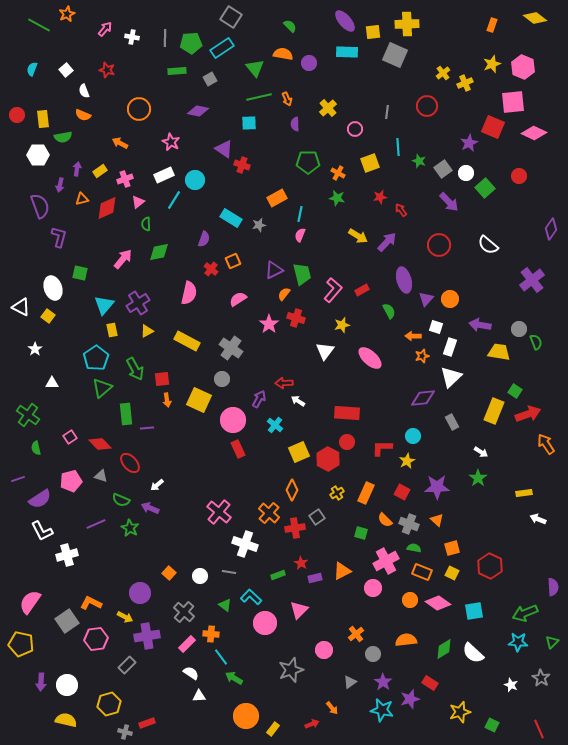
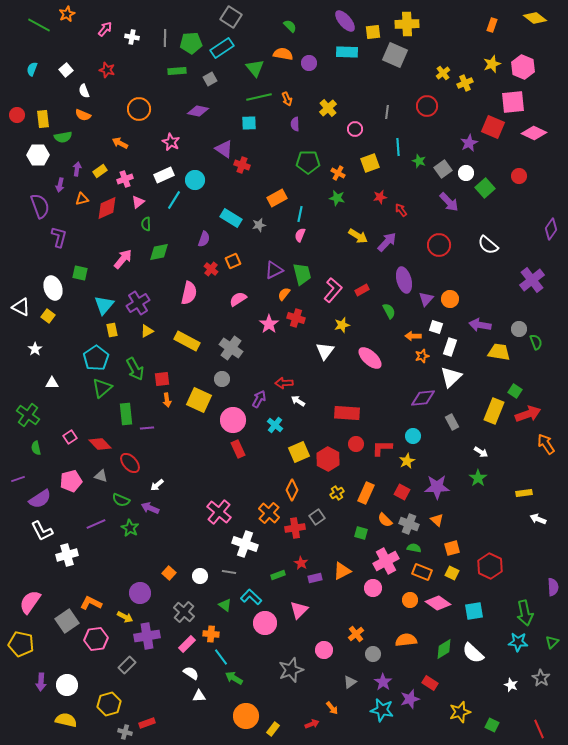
red circle at (347, 442): moved 9 px right, 2 px down
green arrow at (525, 613): rotated 80 degrees counterclockwise
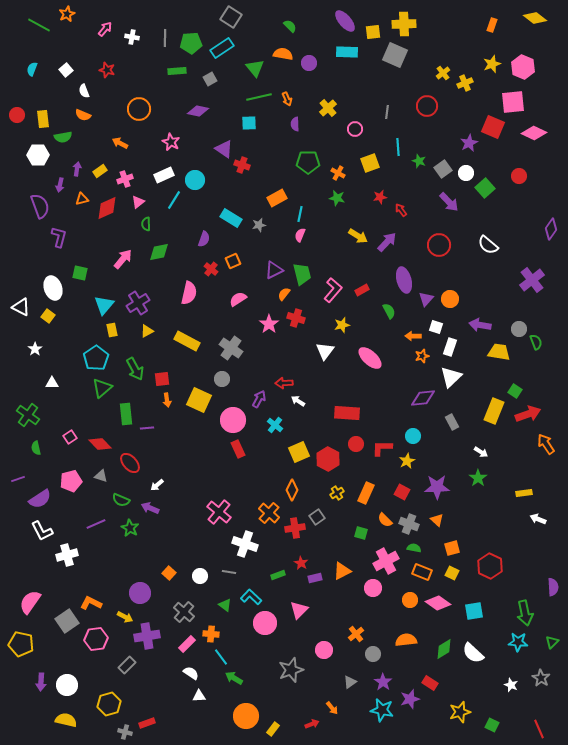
yellow cross at (407, 24): moved 3 px left
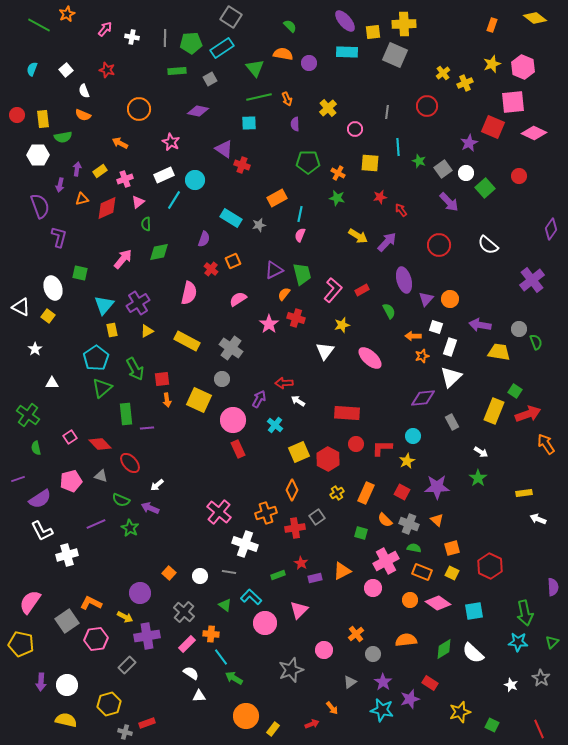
yellow square at (370, 163): rotated 24 degrees clockwise
orange cross at (269, 513): moved 3 px left; rotated 30 degrees clockwise
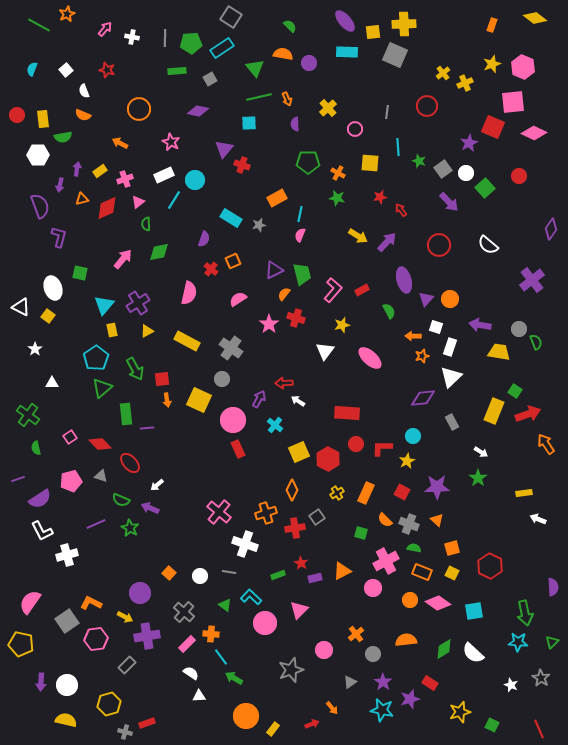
purple triangle at (224, 149): rotated 36 degrees clockwise
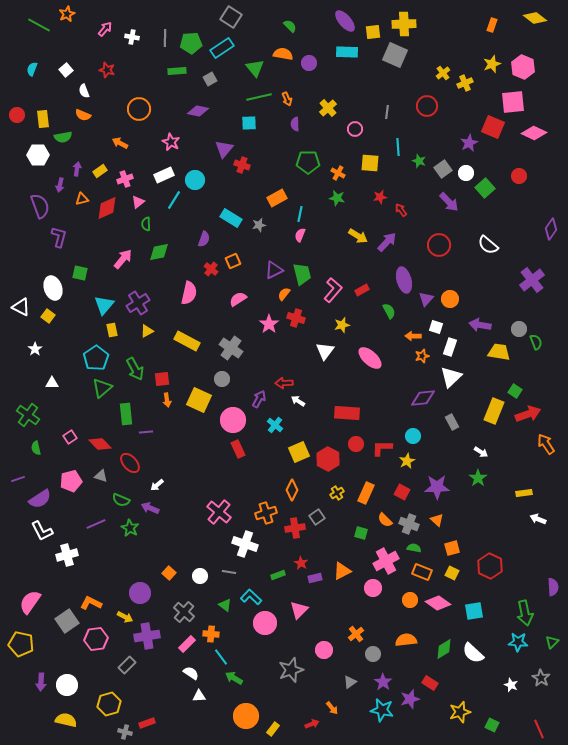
purple line at (147, 428): moved 1 px left, 4 px down
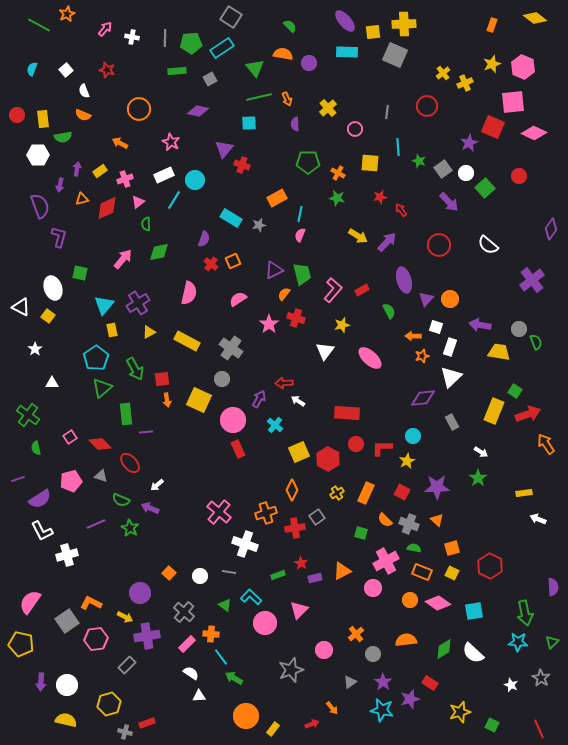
red cross at (211, 269): moved 5 px up
yellow triangle at (147, 331): moved 2 px right, 1 px down
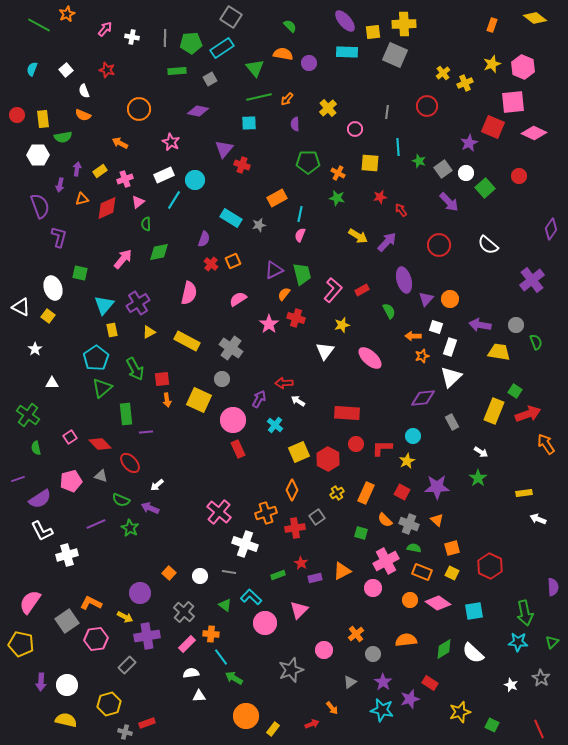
orange arrow at (287, 99): rotated 64 degrees clockwise
gray circle at (519, 329): moved 3 px left, 4 px up
white semicircle at (191, 673): rotated 42 degrees counterclockwise
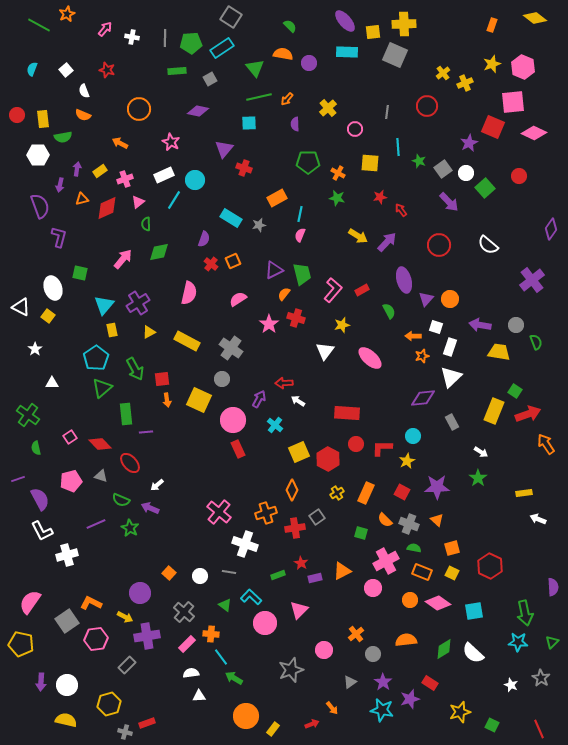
red cross at (242, 165): moved 2 px right, 3 px down
purple semicircle at (40, 499): rotated 85 degrees counterclockwise
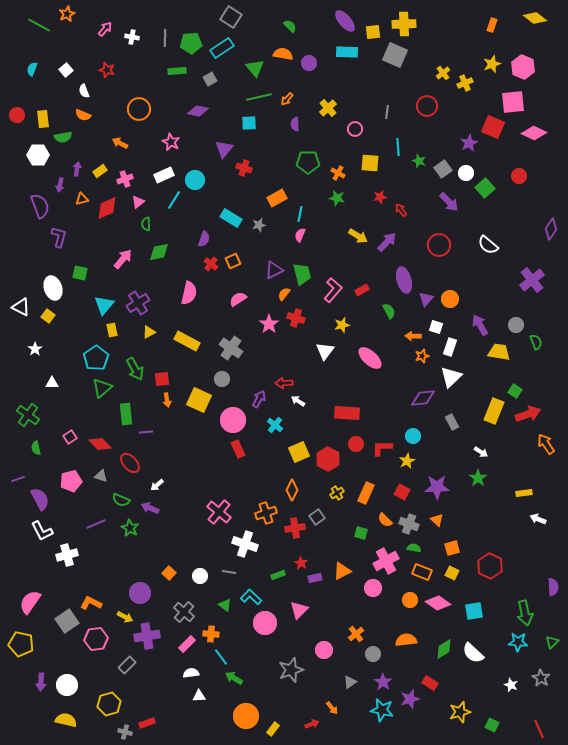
purple arrow at (480, 325): rotated 50 degrees clockwise
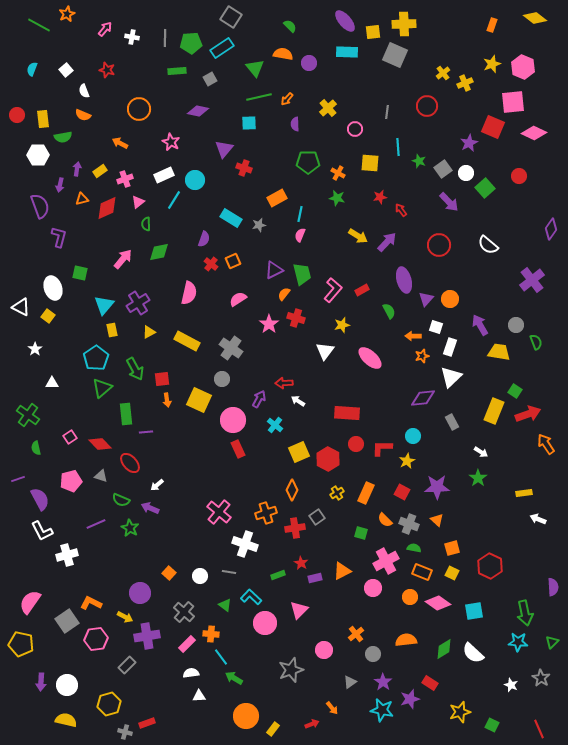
orange circle at (410, 600): moved 3 px up
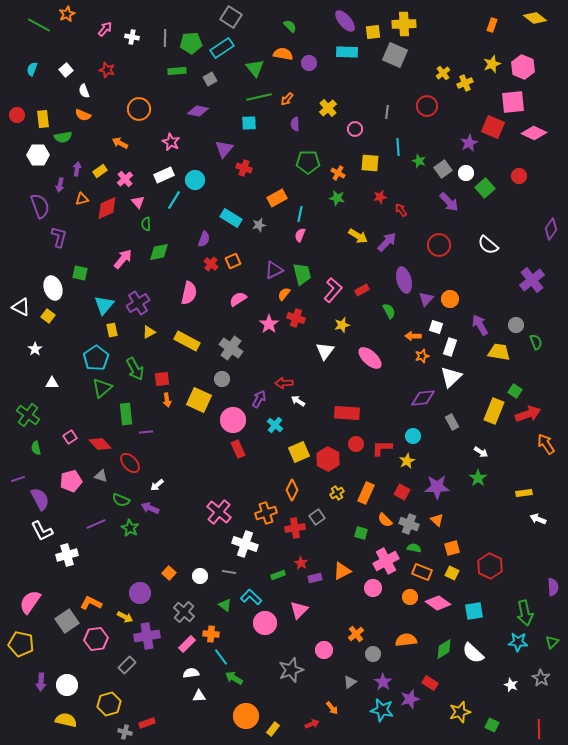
pink cross at (125, 179): rotated 21 degrees counterclockwise
pink triangle at (138, 202): rotated 32 degrees counterclockwise
red line at (539, 729): rotated 24 degrees clockwise
